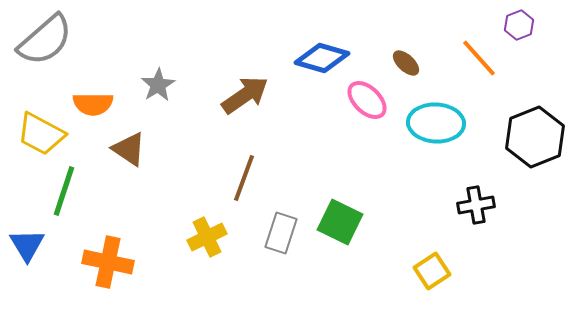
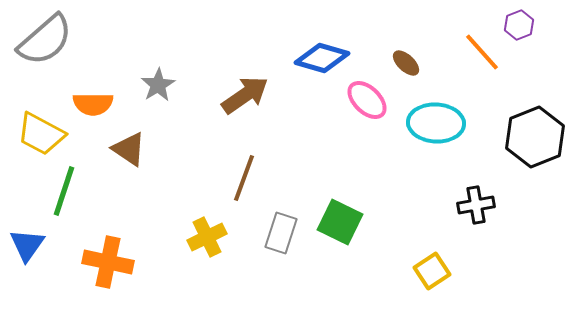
orange line: moved 3 px right, 6 px up
blue triangle: rotated 6 degrees clockwise
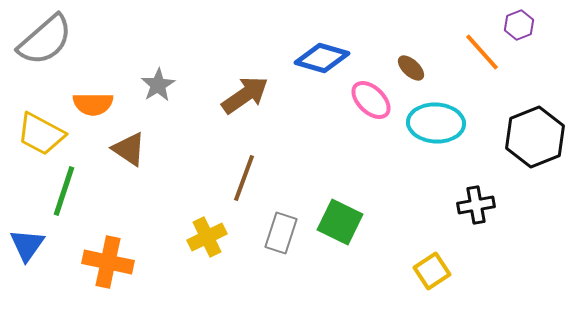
brown ellipse: moved 5 px right, 5 px down
pink ellipse: moved 4 px right
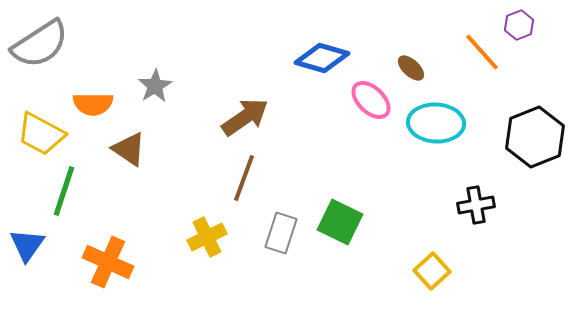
gray semicircle: moved 5 px left, 4 px down; rotated 8 degrees clockwise
gray star: moved 3 px left, 1 px down
brown arrow: moved 22 px down
orange cross: rotated 12 degrees clockwise
yellow square: rotated 9 degrees counterclockwise
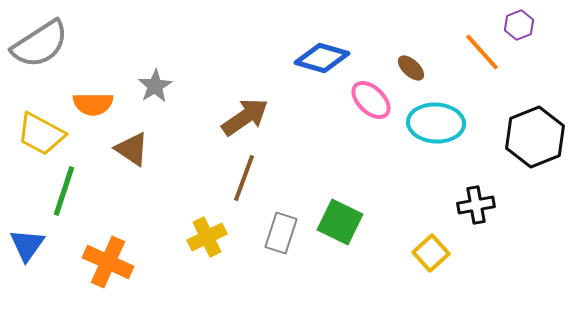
brown triangle: moved 3 px right
yellow square: moved 1 px left, 18 px up
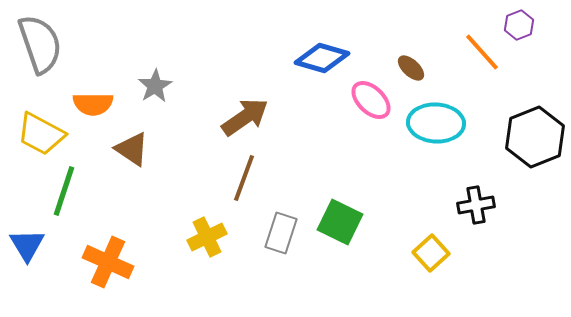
gray semicircle: rotated 76 degrees counterclockwise
blue triangle: rotated 6 degrees counterclockwise
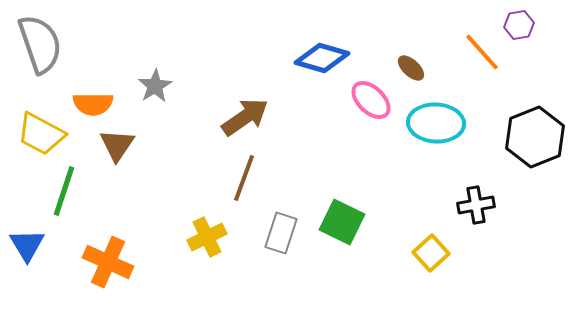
purple hexagon: rotated 12 degrees clockwise
brown triangle: moved 15 px left, 4 px up; rotated 30 degrees clockwise
green square: moved 2 px right
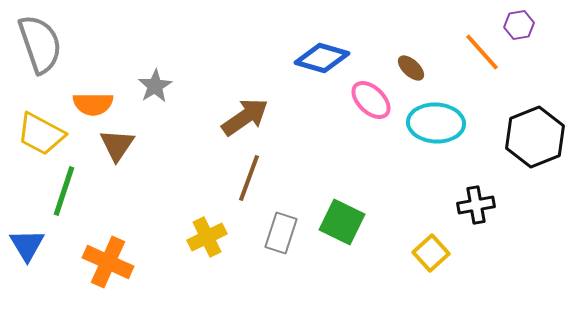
brown line: moved 5 px right
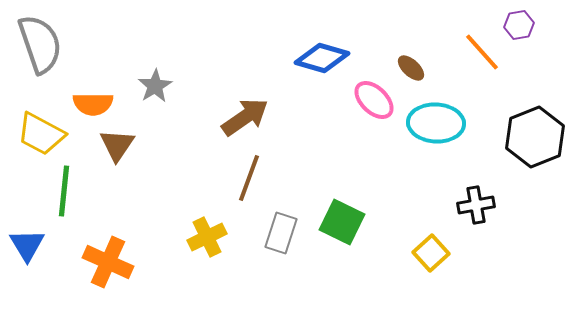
pink ellipse: moved 3 px right
green line: rotated 12 degrees counterclockwise
